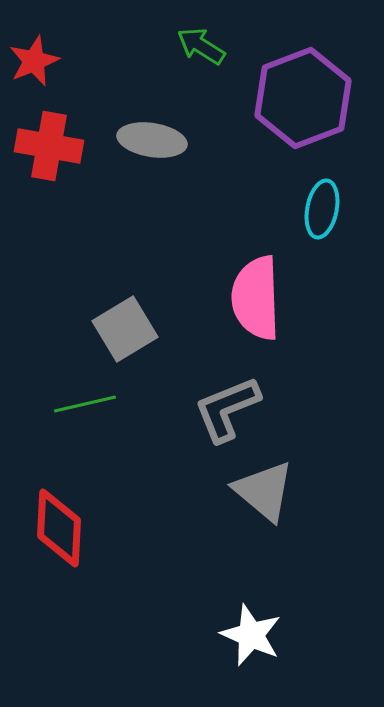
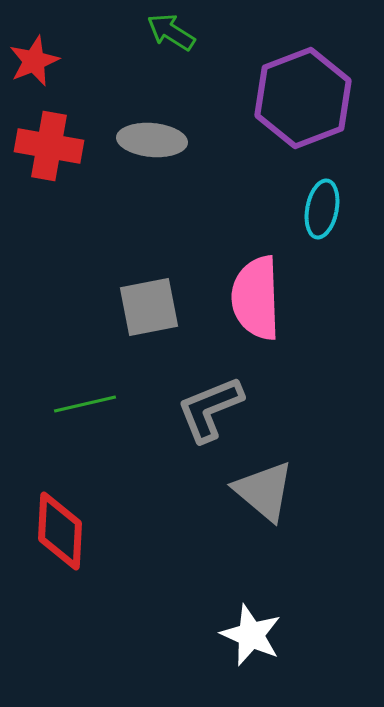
green arrow: moved 30 px left, 14 px up
gray ellipse: rotated 4 degrees counterclockwise
gray square: moved 24 px right, 22 px up; rotated 20 degrees clockwise
gray L-shape: moved 17 px left
red diamond: moved 1 px right, 3 px down
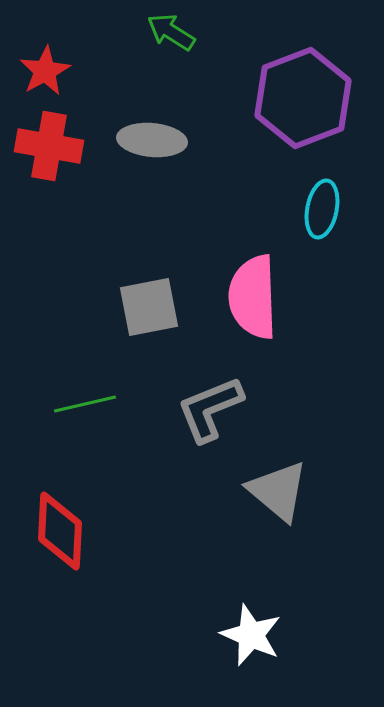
red star: moved 11 px right, 10 px down; rotated 6 degrees counterclockwise
pink semicircle: moved 3 px left, 1 px up
gray triangle: moved 14 px right
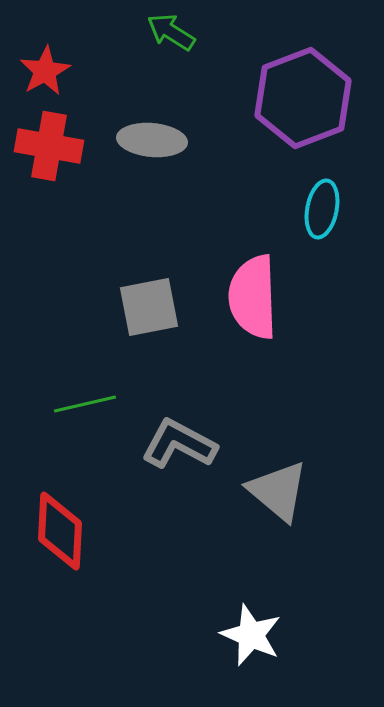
gray L-shape: moved 31 px left, 35 px down; rotated 50 degrees clockwise
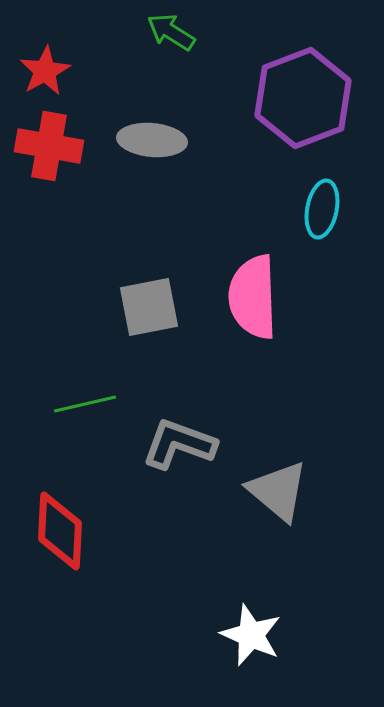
gray L-shape: rotated 8 degrees counterclockwise
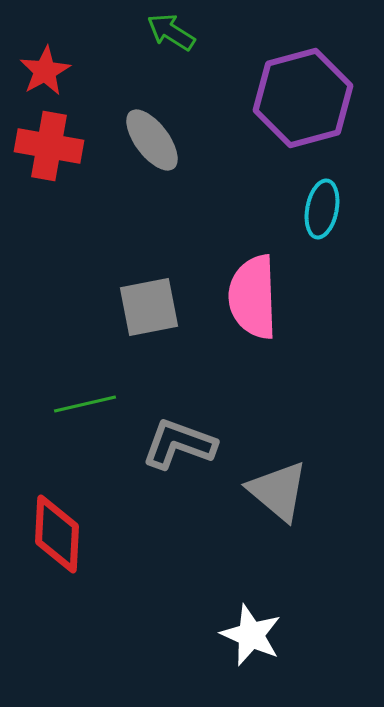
purple hexagon: rotated 6 degrees clockwise
gray ellipse: rotated 48 degrees clockwise
red diamond: moved 3 px left, 3 px down
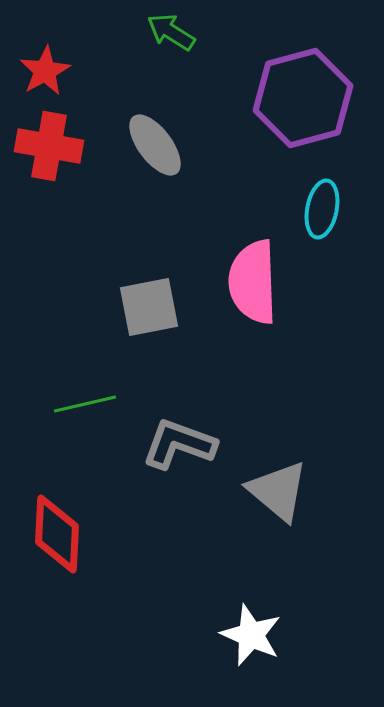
gray ellipse: moved 3 px right, 5 px down
pink semicircle: moved 15 px up
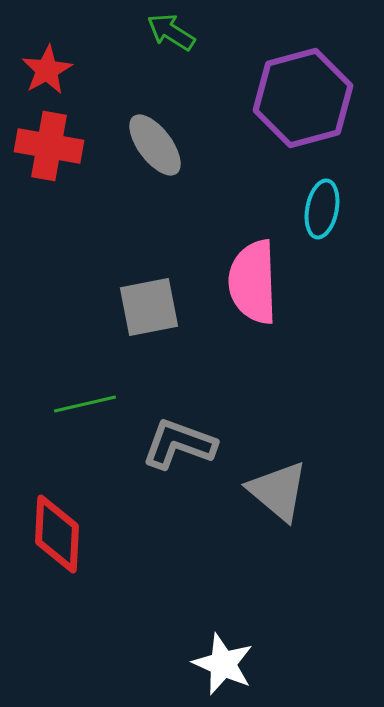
red star: moved 2 px right, 1 px up
white star: moved 28 px left, 29 px down
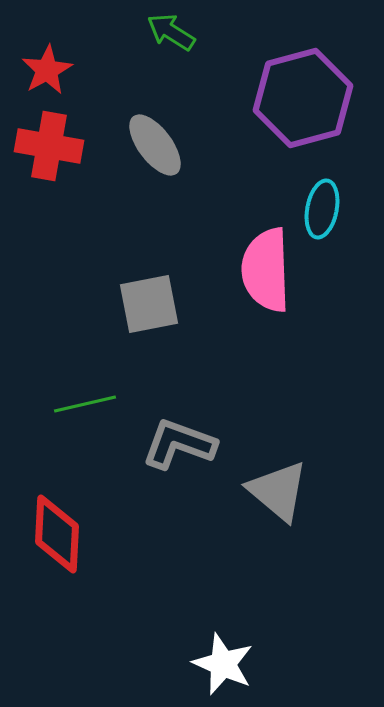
pink semicircle: moved 13 px right, 12 px up
gray square: moved 3 px up
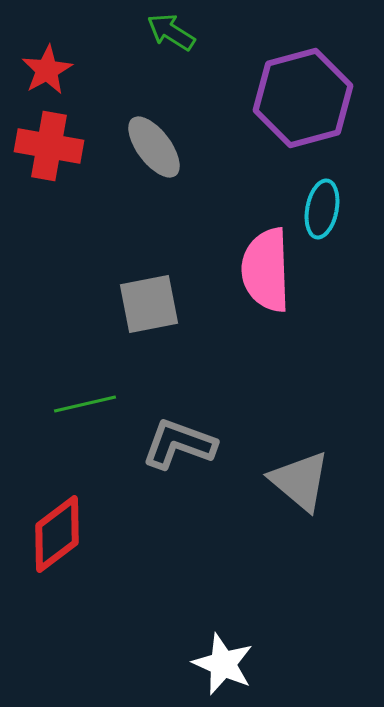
gray ellipse: moved 1 px left, 2 px down
gray triangle: moved 22 px right, 10 px up
red diamond: rotated 50 degrees clockwise
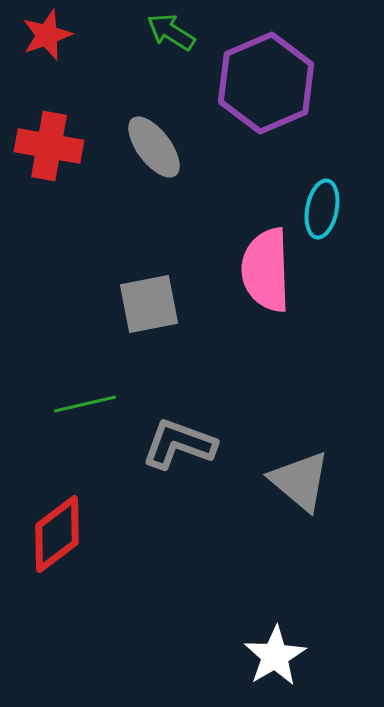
red star: moved 35 px up; rotated 9 degrees clockwise
purple hexagon: moved 37 px left, 15 px up; rotated 8 degrees counterclockwise
white star: moved 52 px right, 8 px up; rotated 18 degrees clockwise
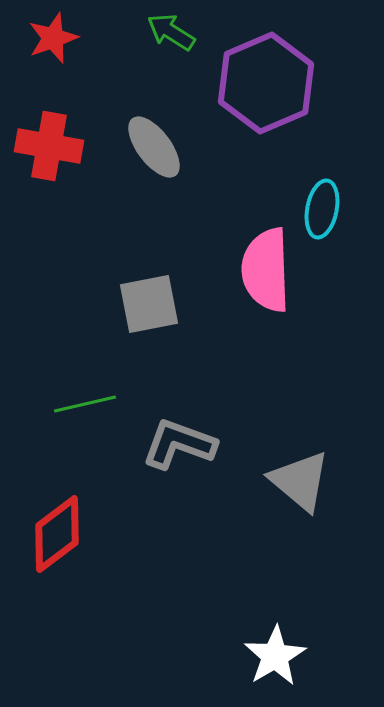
red star: moved 6 px right, 3 px down
